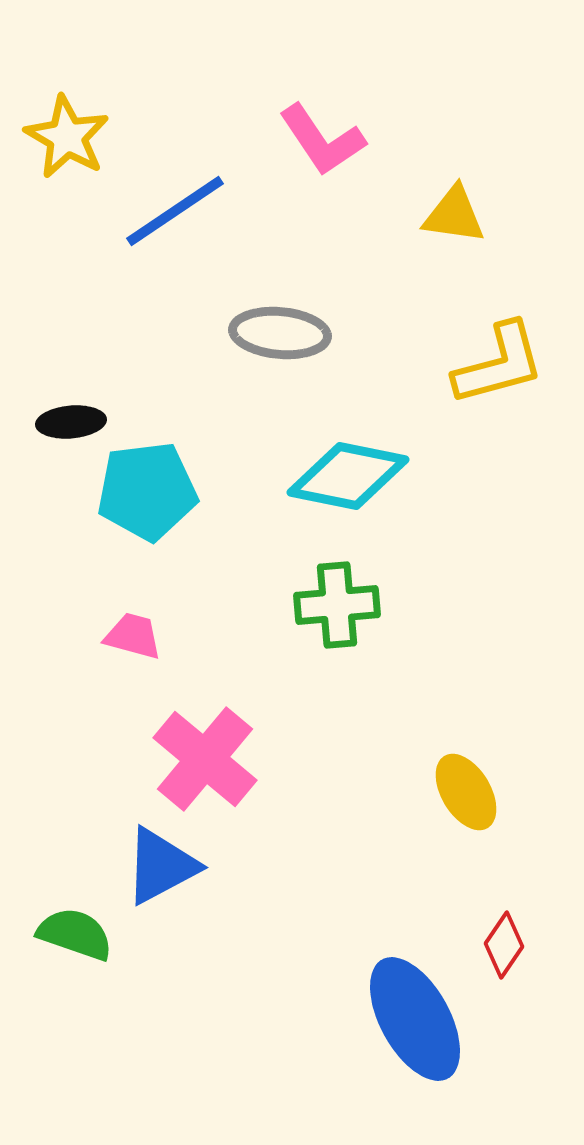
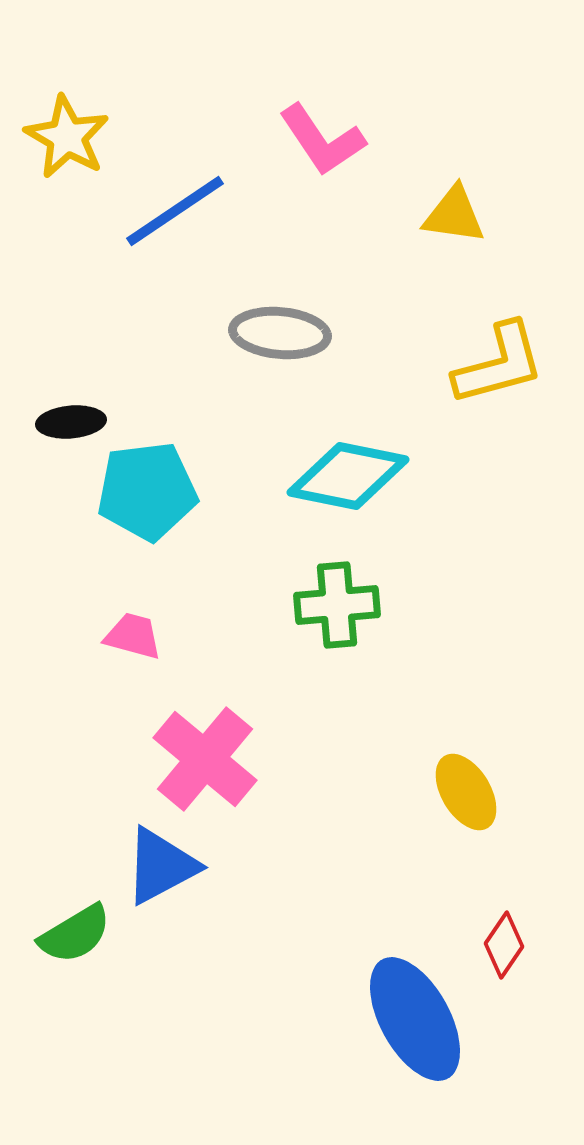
green semicircle: rotated 130 degrees clockwise
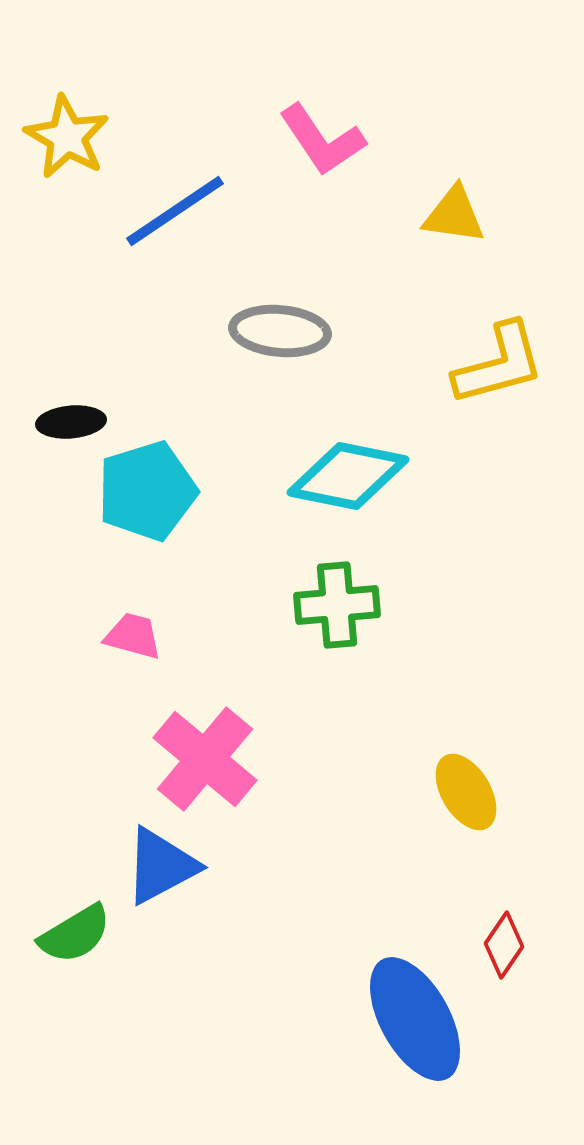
gray ellipse: moved 2 px up
cyan pentagon: rotated 10 degrees counterclockwise
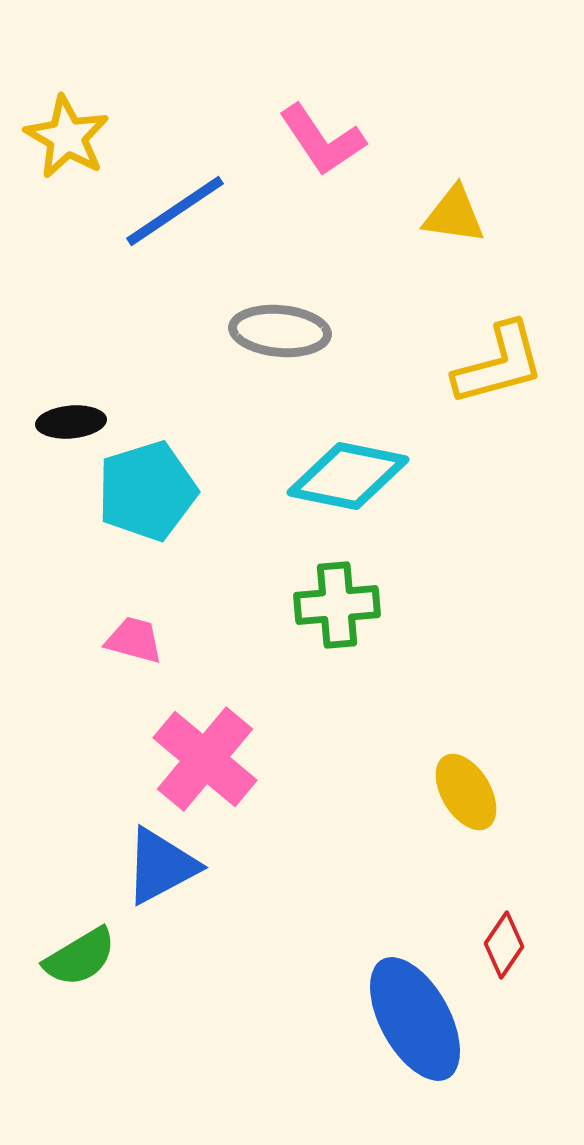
pink trapezoid: moved 1 px right, 4 px down
green semicircle: moved 5 px right, 23 px down
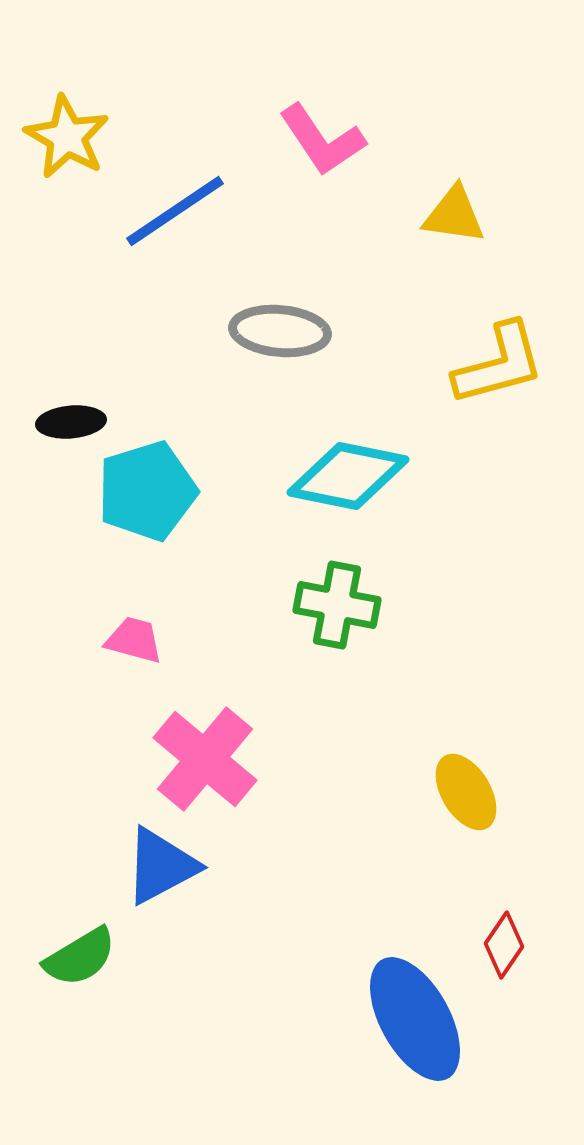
green cross: rotated 16 degrees clockwise
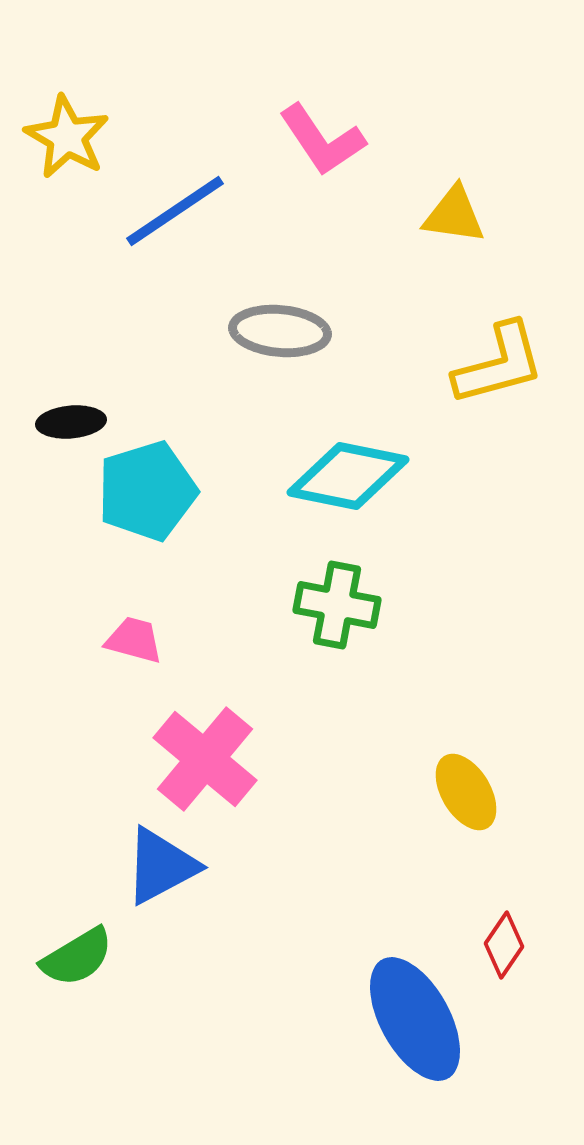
green semicircle: moved 3 px left
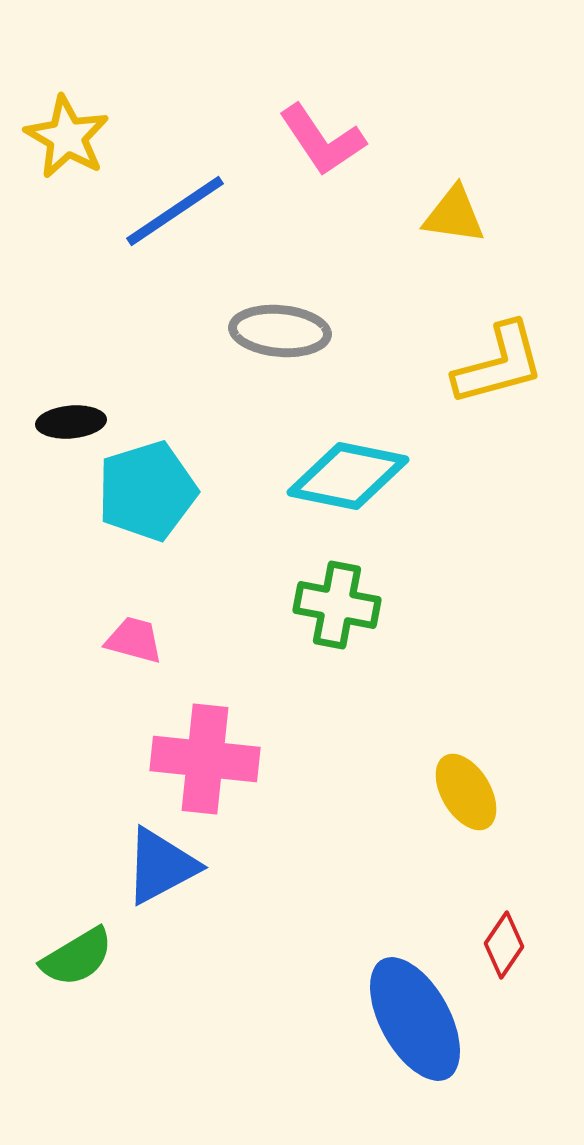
pink cross: rotated 34 degrees counterclockwise
